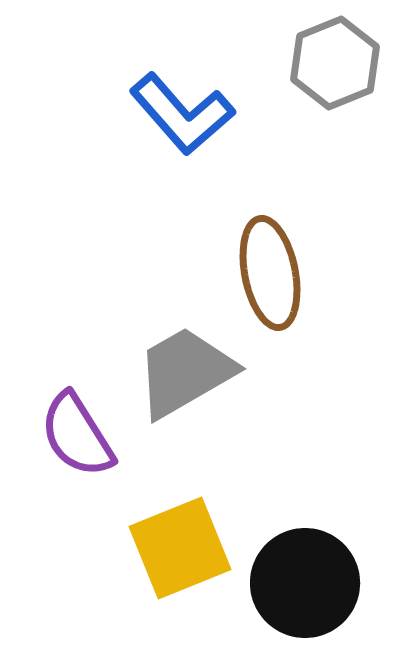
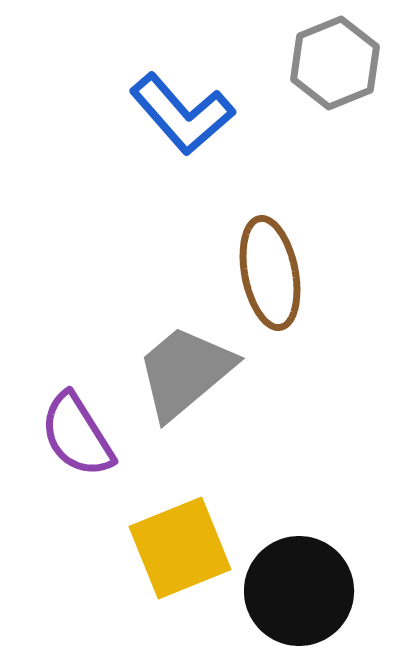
gray trapezoid: rotated 10 degrees counterclockwise
black circle: moved 6 px left, 8 px down
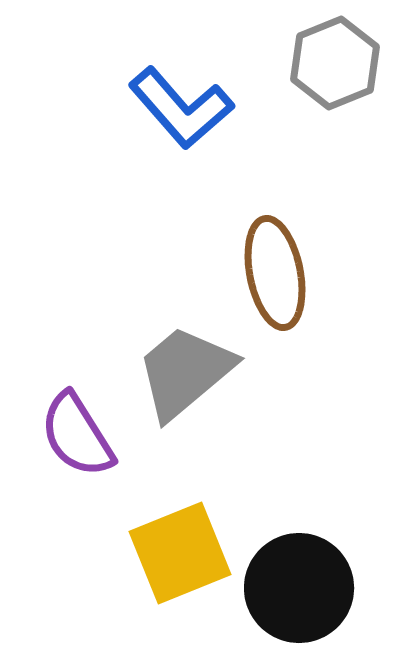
blue L-shape: moved 1 px left, 6 px up
brown ellipse: moved 5 px right
yellow square: moved 5 px down
black circle: moved 3 px up
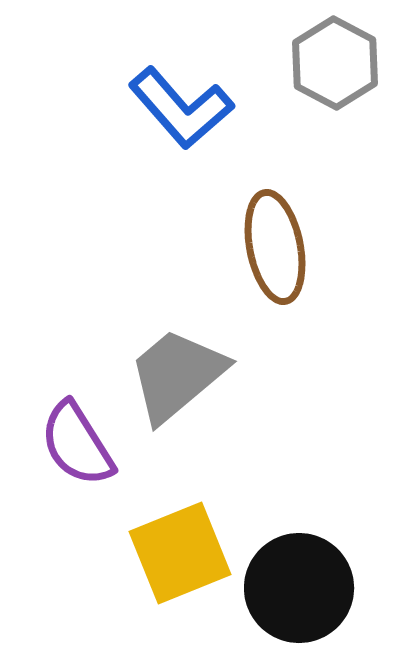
gray hexagon: rotated 10 degrees counterclockwise
brown ellipse: moved 26 px up
gray trapezoid: moved 8 px left, 3 px down
purple semicircle: moved 9 px down
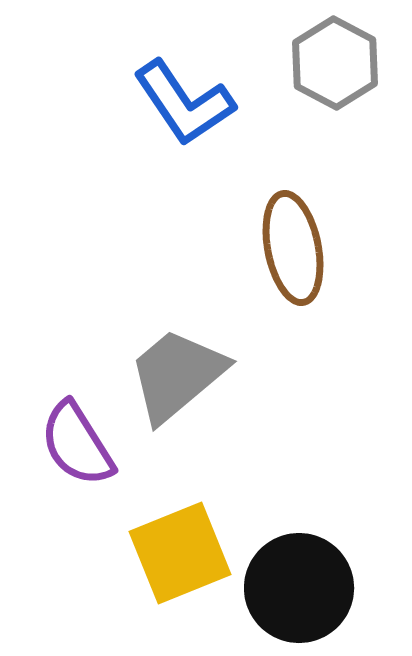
blue L-shape: moved 3 px right, 5 px up; rotated 7 degrees clockwise
brown ellipse: moved 18 px right, 1 px down
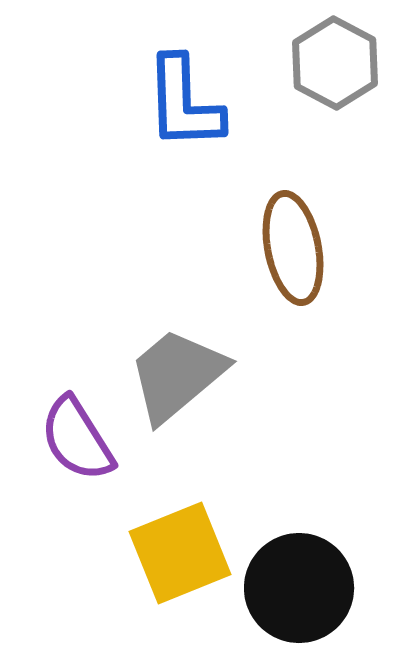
blue L-shape: rotated 32 degrees clockwise
purple semicircle: moved 5 px up
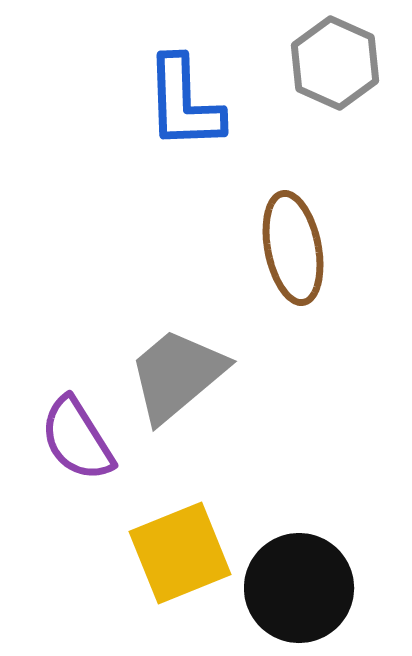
gray hexagon: rotated 4 degrees counterclockwise
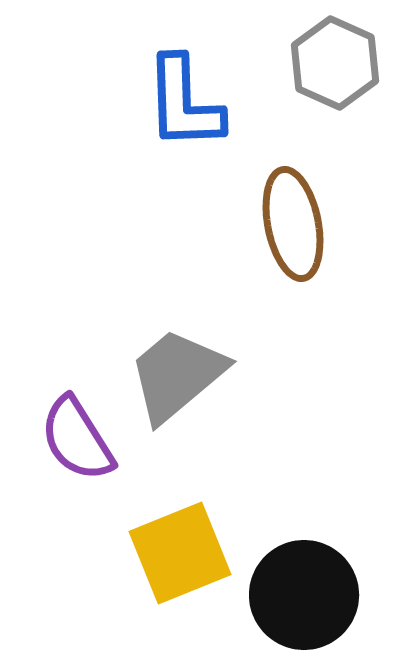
brown ellipse: moved 24 px up
black circle: moved 5 px right, 7 px down
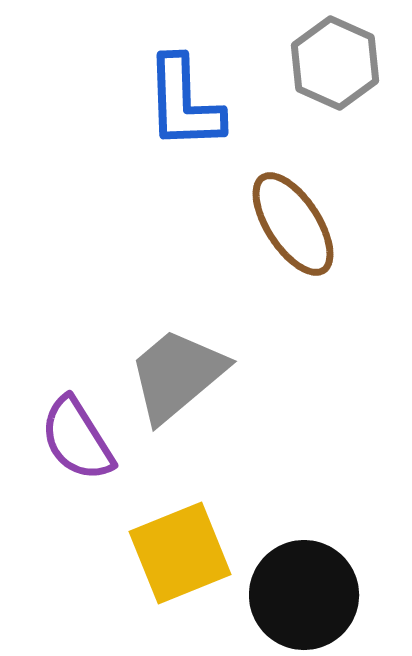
brown ellipse: rotated 22 degrees counterclockwise
